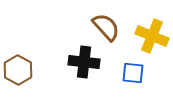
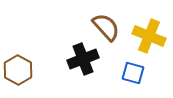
yellow cross: moved 3 px left
black cross: moved 1 px left, 3 px up; rotated 28 degrees counterclockwise
blue square: rotated 10 degrees clockwise
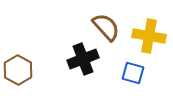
yellow cross: rotated 12 degrees counterclockwise
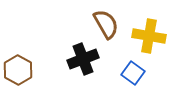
brown semicircle: moved 3 px up; rotated 12 degrees clockwise
blue square: rotated 20 degrees clockwise
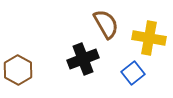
yellow cross: moved 2 px down
blue square: rotated 15 degrees clockwise
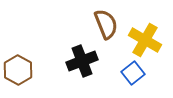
brown semicircle: rotated 8 degrees clockwise
yellow cross: moved 4 px left, 2 px down; rotated 20 degrees clockwise
black cross: moved 1 px left, 2 px down
